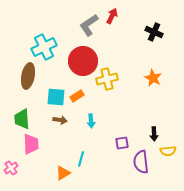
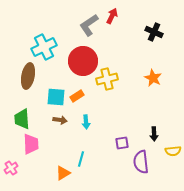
cyan arrow: moved 5 px left, 1 px down
yellow semicircle: moved 5 px right
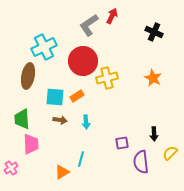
yellow cross: moved 1 px up
cyan square: moved 1 px left
yellow semicircle: moved 3 px left, 2 px down; rotated 140 degrees clockwise
orange triangle: moved 1 px left, 1 px up
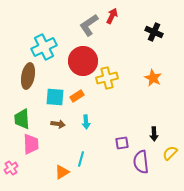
brown arrow: moved 2 px left, 4 px down
